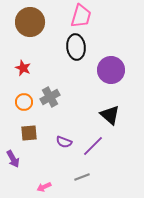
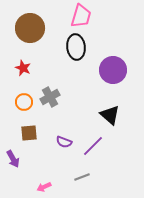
brown circle: moved 6 px down
purple circle: moved 2 px right
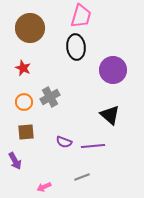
brown square: moved 3 px left, 1 px up
purple line: rotated 40 degrees clockwise
purple arrow: moved 2 px right, 2 px down
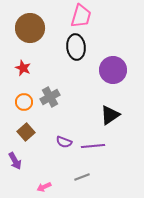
black triangle: rotated 45 degrees clockwise
brown square: rotated 36 degrees counterclockwise
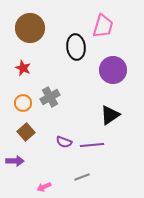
pink trapezoid: moved 22 px right, 10 px down
orange circle: moved 1 px left, 1 px down
purple line: moved 1 px left, 1 px up
purple arrow: rotated 60 degrees counterclockwise
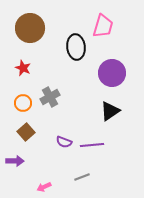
purple circle: moved 1 px left, 3 px down
black triangle: moved 4 px up
